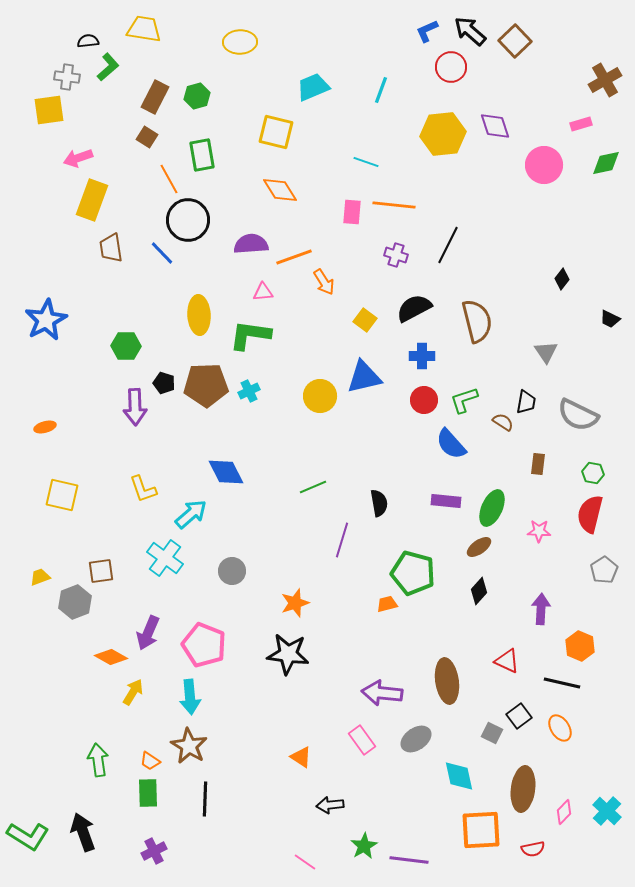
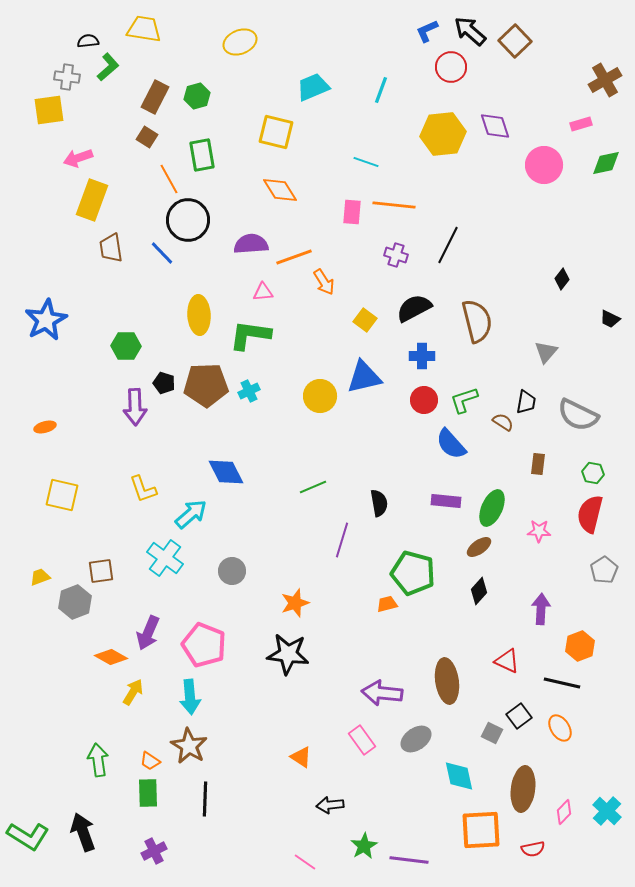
yellow ellipse at (240, 42): rotated 20 degrees counterclockwise
gray triangle at (546, 352): rotated 15 degrees clockwise
orange hexagon at (580, 646): rotated 16 degrees clockwise
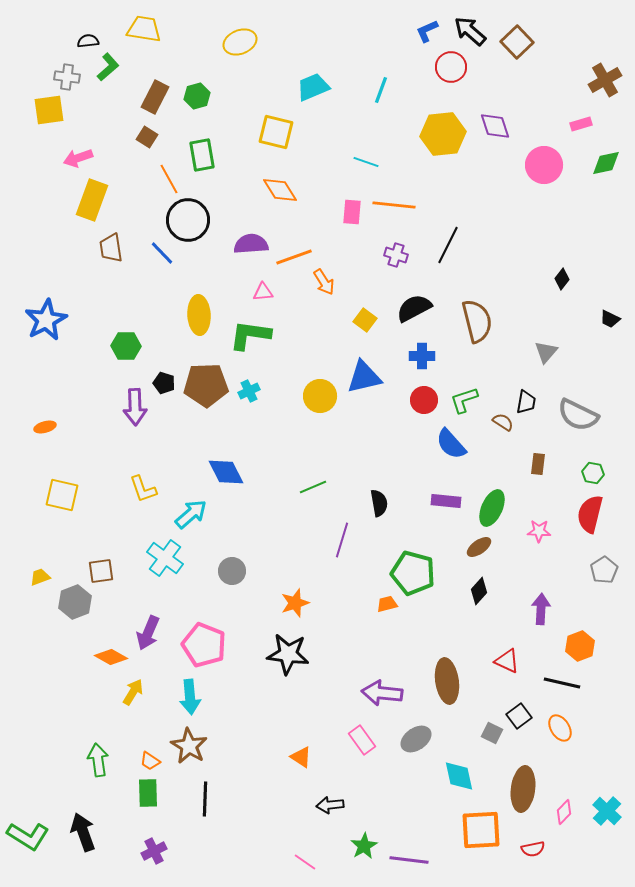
brown square at (515, 41): moved 2 px right, 1 px down
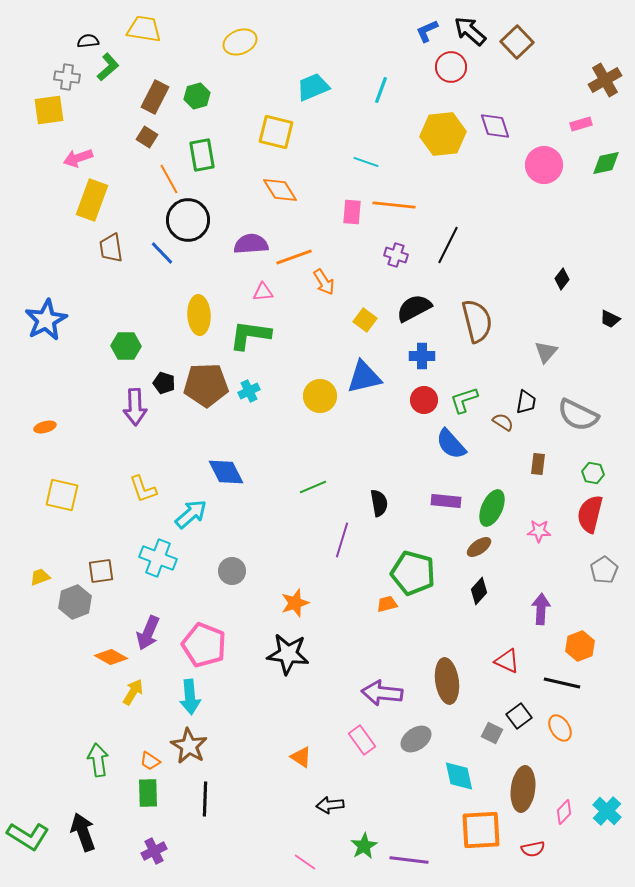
cyan cross at (165, 558): moved 7 px left; rotated 15 degrees counterclockwise
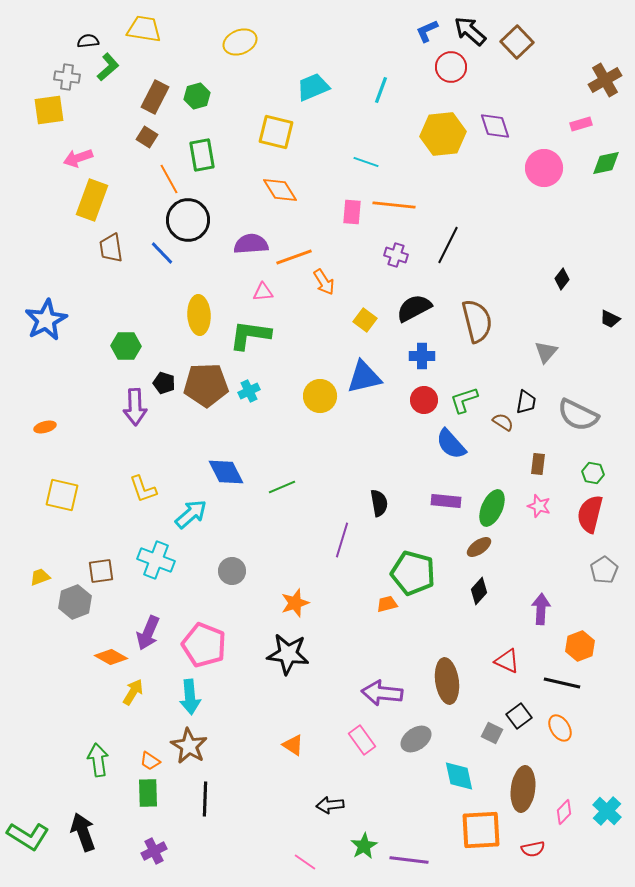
pink circle at (544, 165): moved 3 px down
green line at (313, 487): moved 31 px left
pink star at (539, 531): moved 25 px up; rotated 15 degrees clockwise
cyan cross at (158, 558): moved 2 px left, 2 px down
orange triangle at (301, 757): moved 8 px left, 12 px up
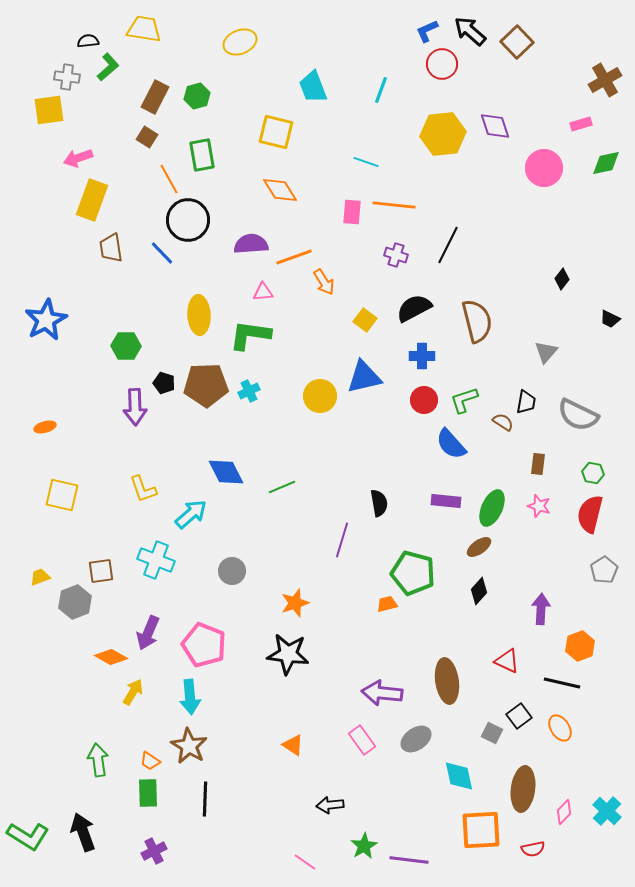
red circle at (451, 67): moved 9 px left, 3 px up
cyan trapezoid at (313, 87): rotated 88 degrees counterclockwise
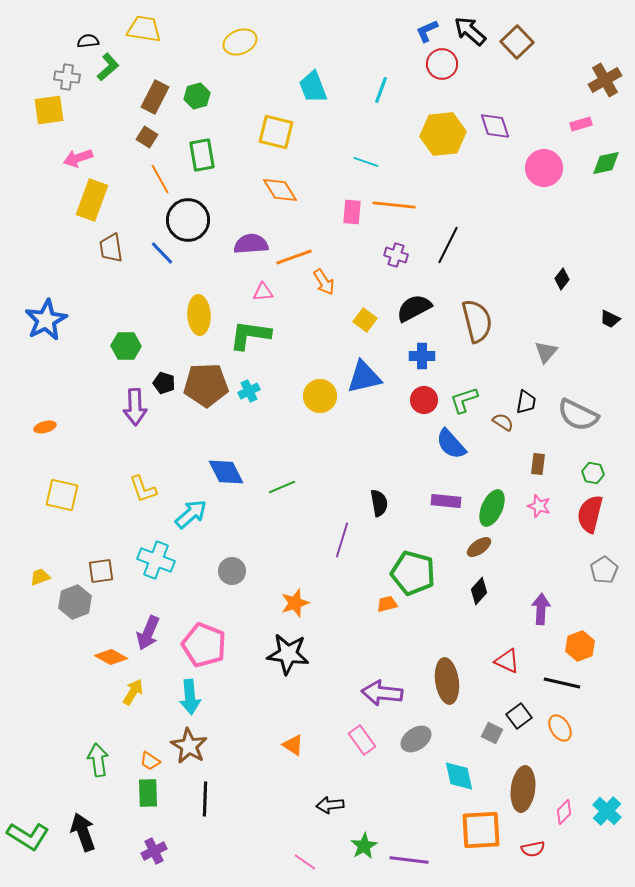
orange line at (169, 179): moved 9 px left
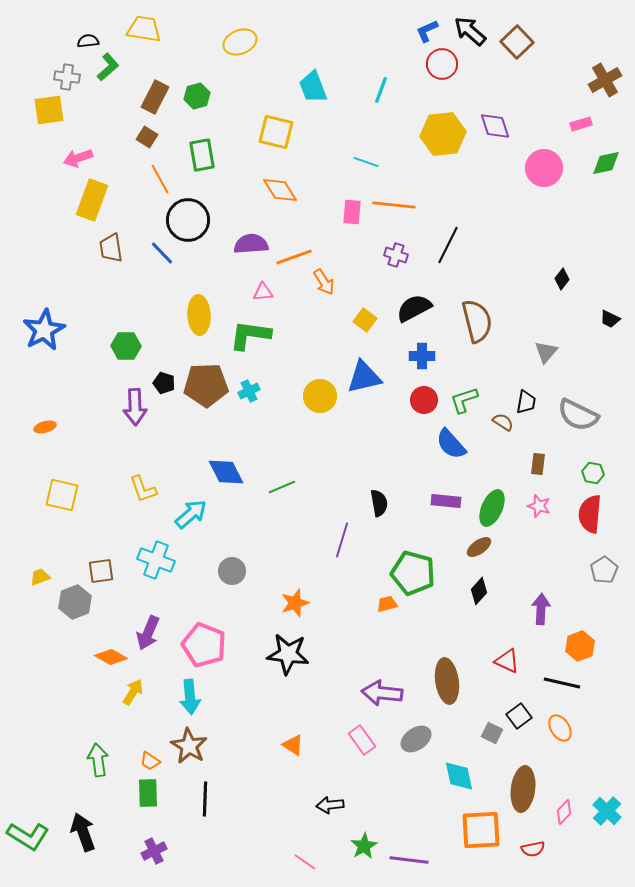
blue star at (46, 320): moved 2 px left, 10 px down
red semicircle at (590, 514): rotated 9 degrees counterclockwise
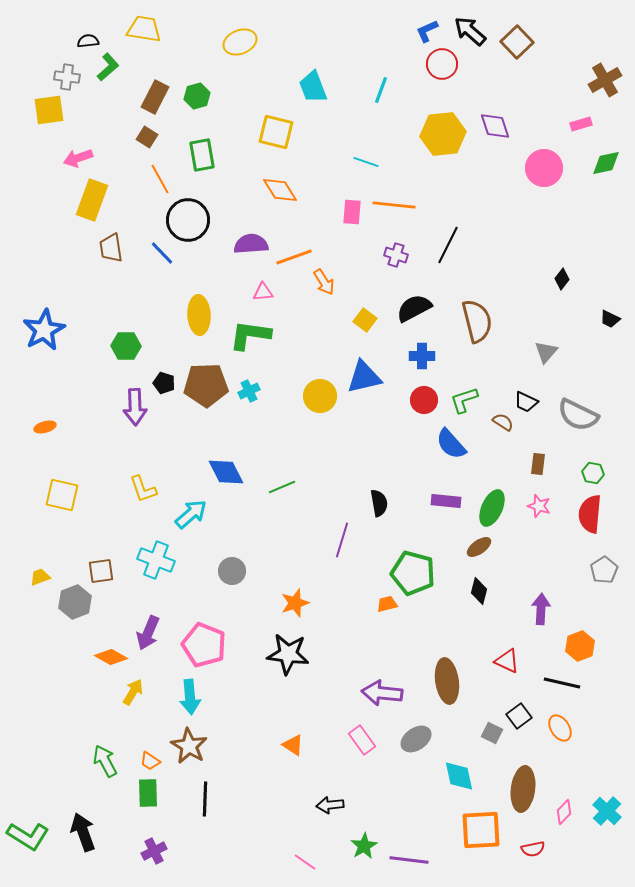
black trapezoid at (526, 402): rotated 105 degrees clockwise
black diamond at (479, 591): rotated 28 degrees counterclockwise
green arrow at (98, 760): moved 7 px right, 1 px down; rotated 20 degrees counterclockwise
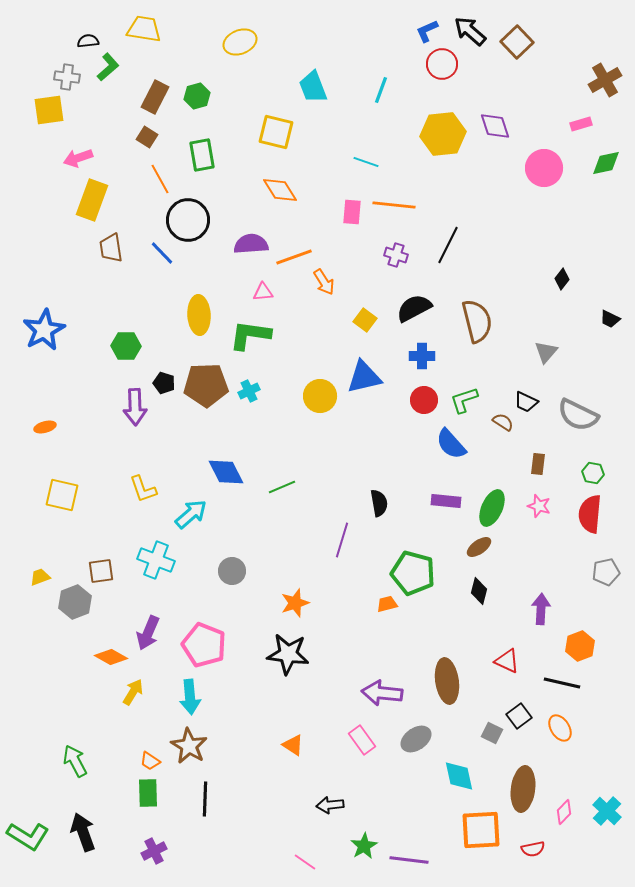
gray pentagon at (604, 570): moved 2 px right, 2 px down; rotated 20 degrees clockwise
green arrow at (105, 761): moved 30 px left
